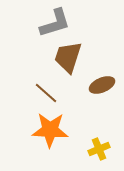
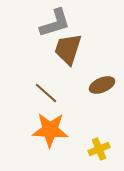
brown trapezoid: moved 8 px up
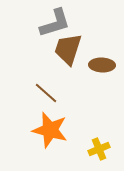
brown ellipse: moved 20 px up; rotated 25 degrees clockwise
orange star: rotated 12 degrees clockwise
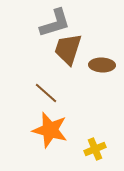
yellow cross: moved 4 px left
